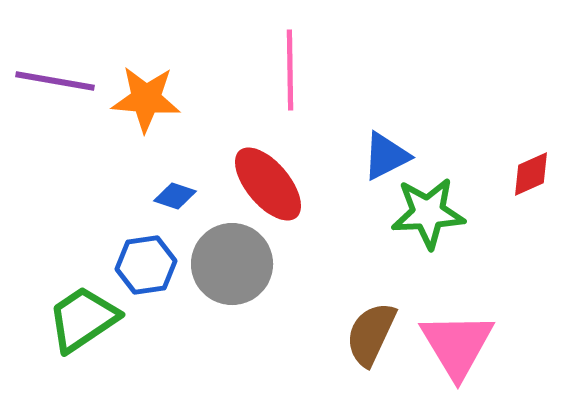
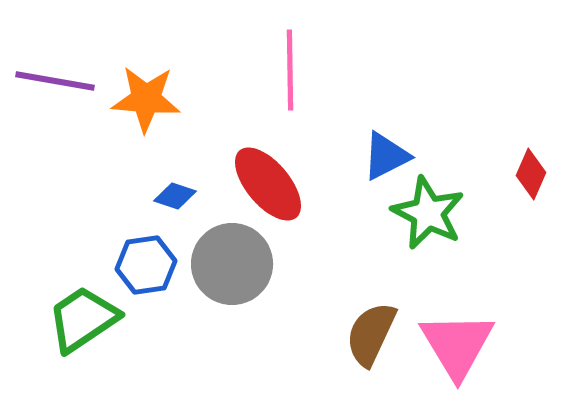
red diamond: rotated 42 degrees counterclockwise
green star: rotated 30 degrees clockwise
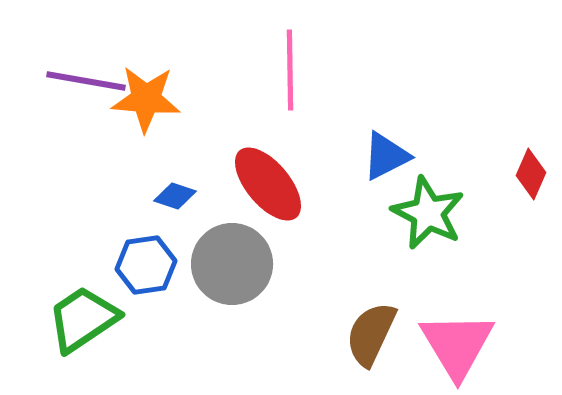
purple line: moved 31 px right
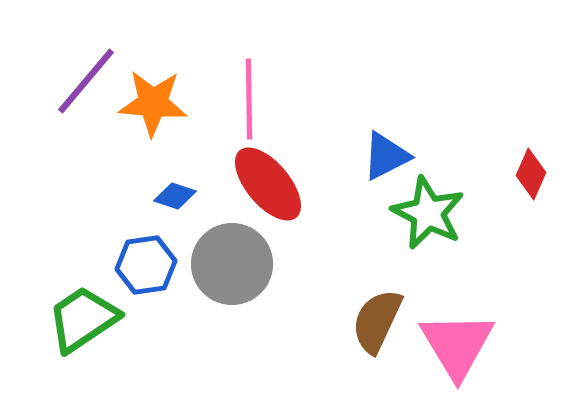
pink line: moved 41 px left, 29 px down
purple line: rotated 60 degrees counterclockwise
orange star: moved 7 px right, 4 px down
brown semicircle: moved 6 px right, 13 px up
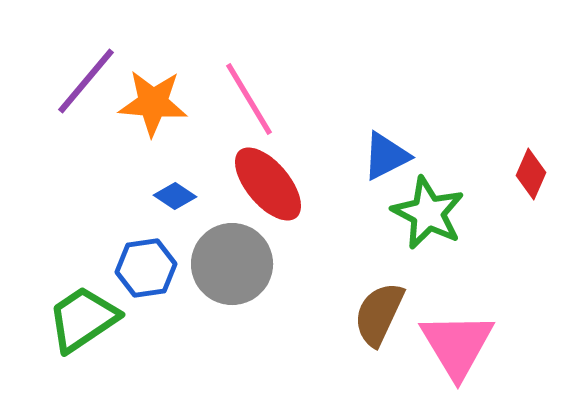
pink line: rotated 30 degrees counterclockwise
blue diamond: rotated 15 degrees clockwise
blue hexagon: moved 3 px down
brown semicircle: moved 2 px right, 7 px up
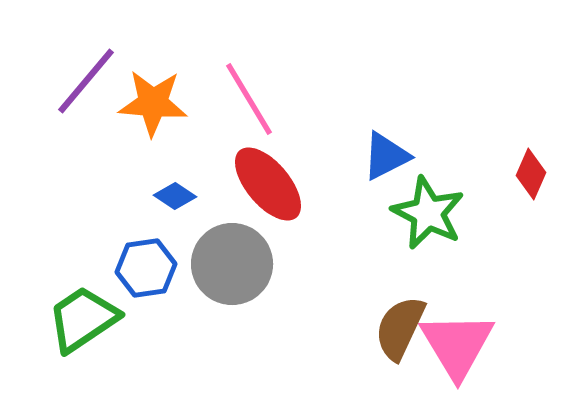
brown semicircle: moved 21 px right, 14 px down
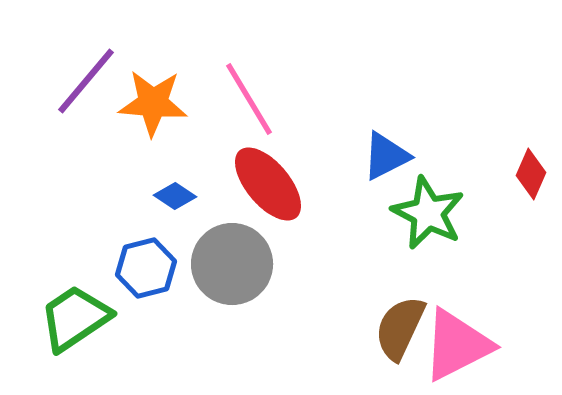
blue hexagon: rotated 6 degrees counterclockwise
green trapezoid: moved 8 px left, 1 px up
pink triangle: rotated 34 degrees clockwise
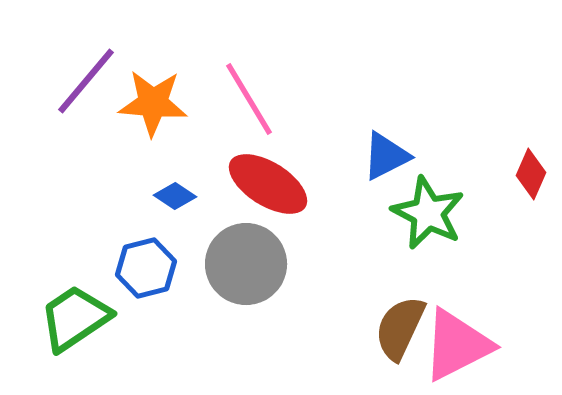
red ellipse: rotated 18 degrees counterclockwise
gray circle: moved 14 px right
